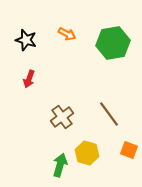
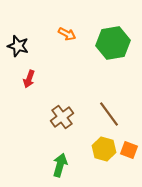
black star: moved 8 px left, 6 px down
yellow hexagon: moved 17 px right, 4 px up
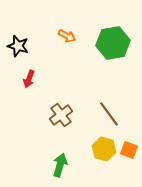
orange arrow: moved 2 px down
brown cross: moved 1 px left, 2 px up
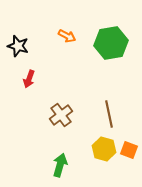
green hexagon: moved 2 px left
brown line: rotated 24 degrees clockwise
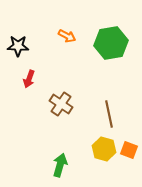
black star: rotated 15 degrees counterclockwise
brown cross: moved 11 px up; rotated 20 degrees counterclockwise
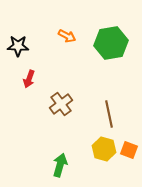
brown cross: rotated 20 degrees clockwise
